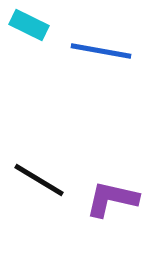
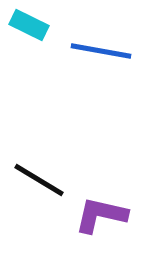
purple L-shape: moved 11 px left, 16 px down
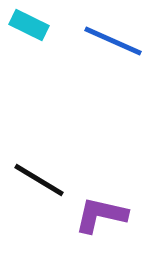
blue line: moved 12 px right, 10 px up; rotated 14 degrees clockwise
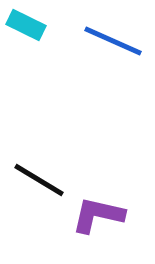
cyan rectangle: moved 3 px left
purple L-shape: moved 3 px left
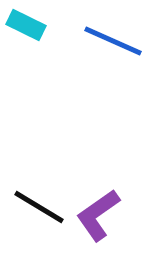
black line: moved 27 px down
purple L-shape: rotated 48 degrees counterclockwise
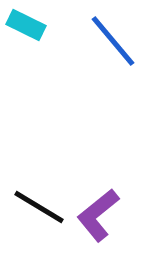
blue line: rotated 26 degrees clockwise
purple L-shape: rotated 4 degrees counterclockwise
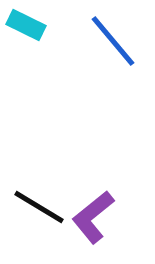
purple L-shape: moved 5 px left, 2 px down
